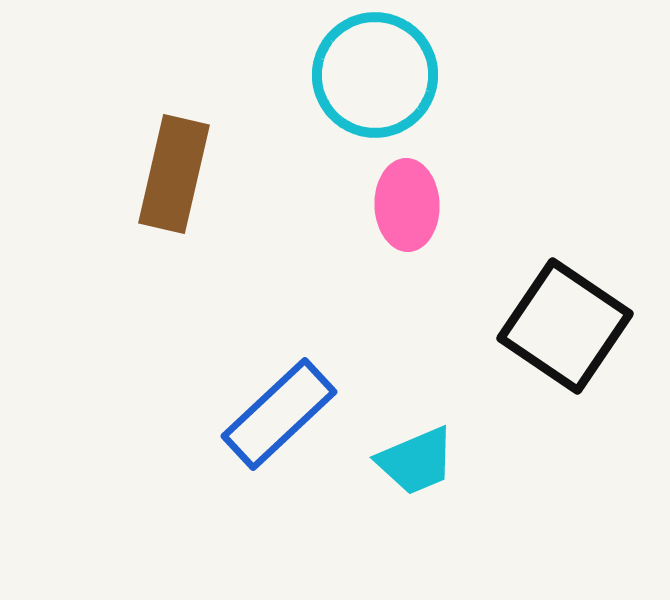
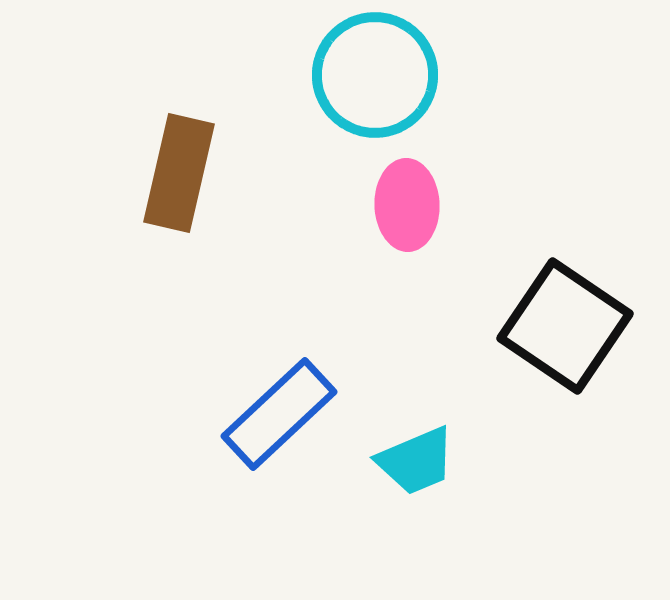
brown rectangle: moved 5 px right, 1 px up
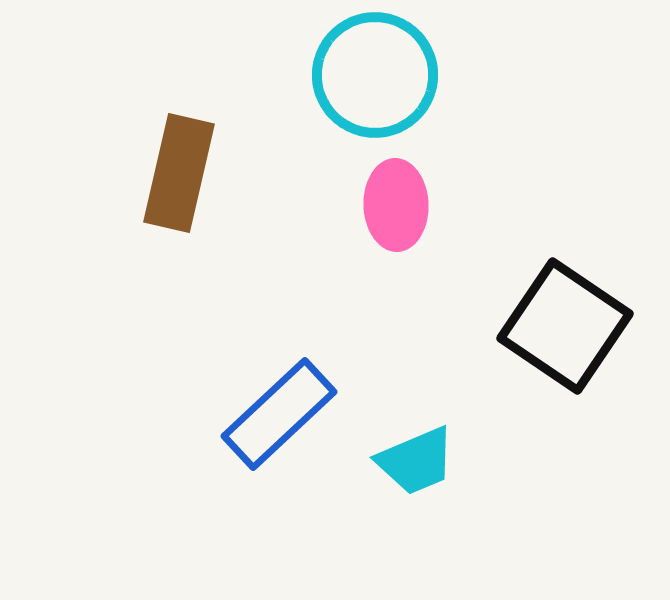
pink ellipse: moved 11 px left
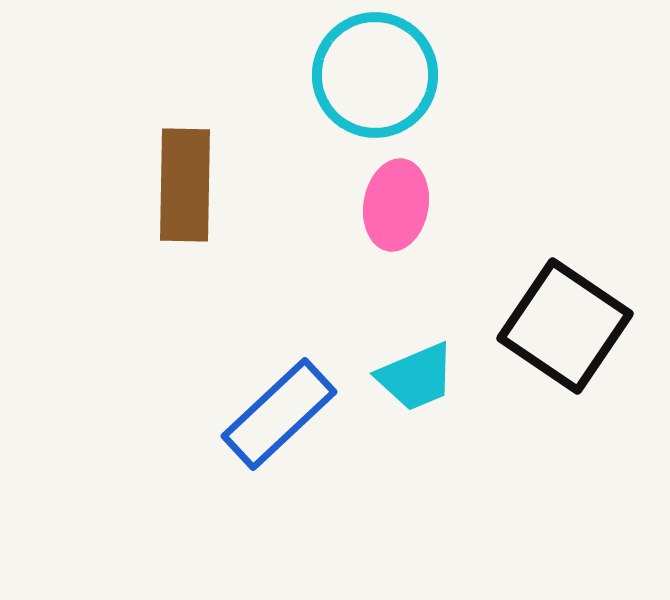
brown rectangle: moved 6 px right, 12 px down; rotated 12 degrees counterclockwise
pink ellipse: rotated 12 degrees clockwise
cyan trapezoid: moved 84 px up
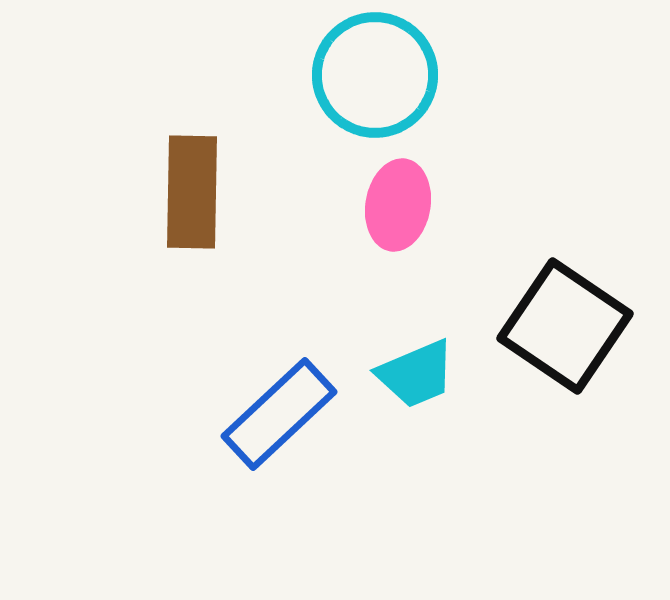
brown rectangle: moved 7 px right, 7 px down
pink ellipse: moved 2 px right
cyan trapezoid: moved 3 px up
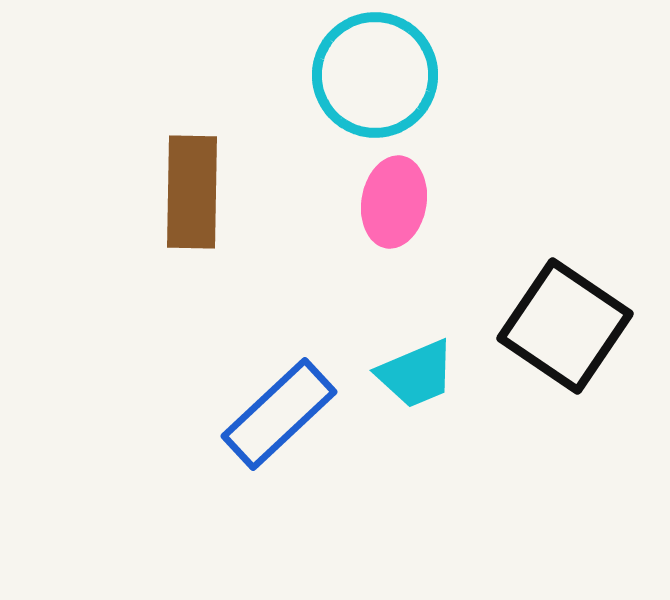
pink ellipse: moved 4 px left, 3 px up
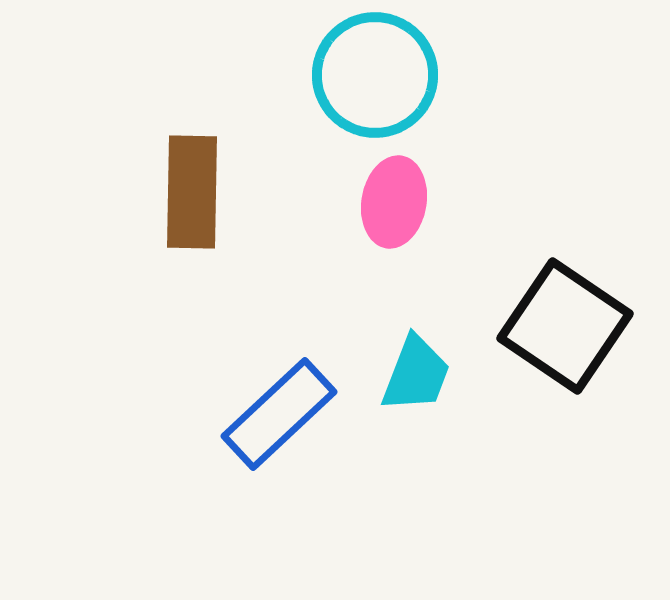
cyan trapezoid: rotated 46 degrees counterclockwise
